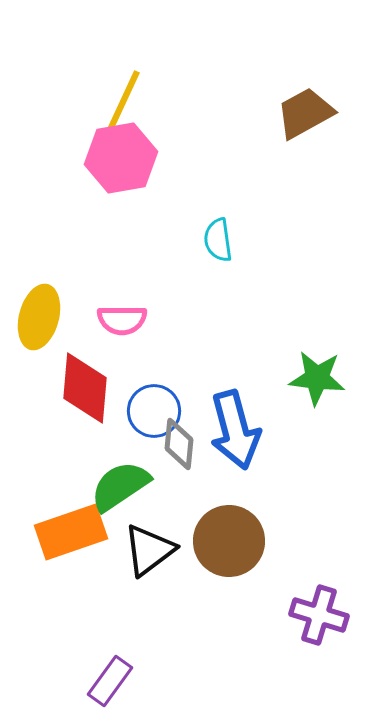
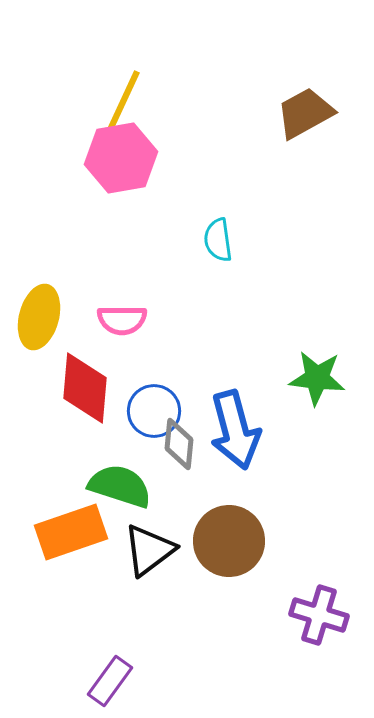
green semicircle: rotated 52 degrees clockwise
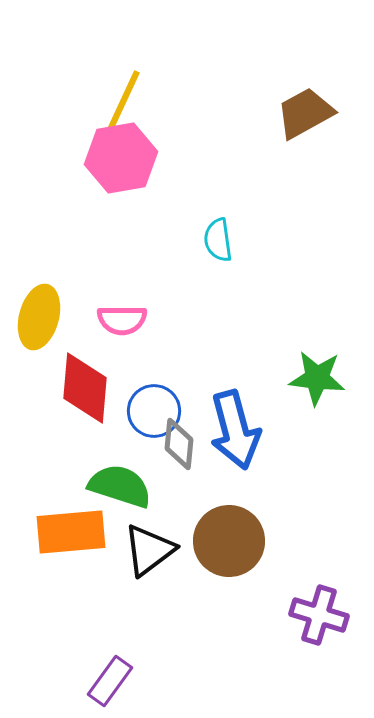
orange rectangle: rotated 14 degrees clockwise
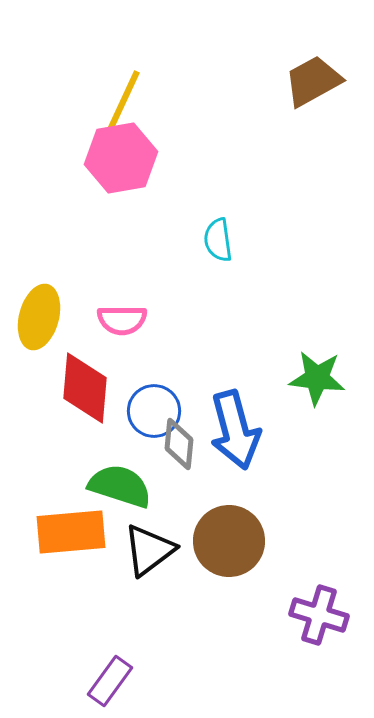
brown trapezoid: moved 8 px right, 32 px up
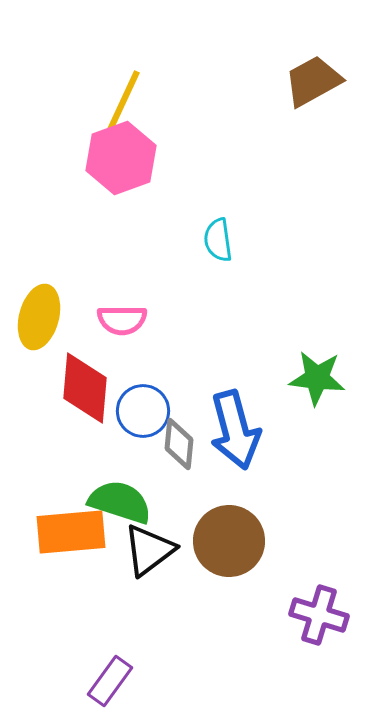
pink hexagon: rotated 10 degrees counterclockwise
blue circle: moved 11 px left
green semicircle: moved 16 px down
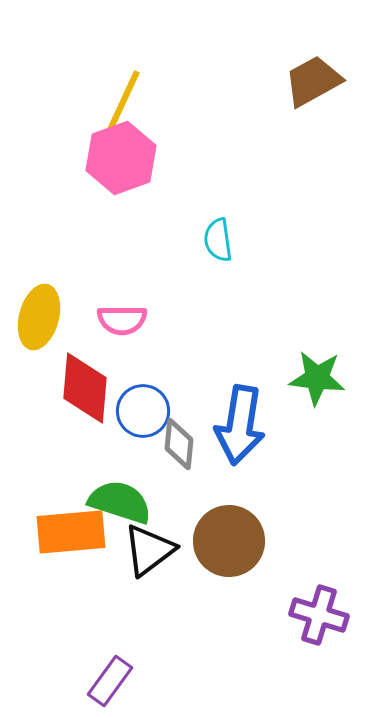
blue arrow: moved 5 px right, 5 px up; rotated 24 degrees clockwise
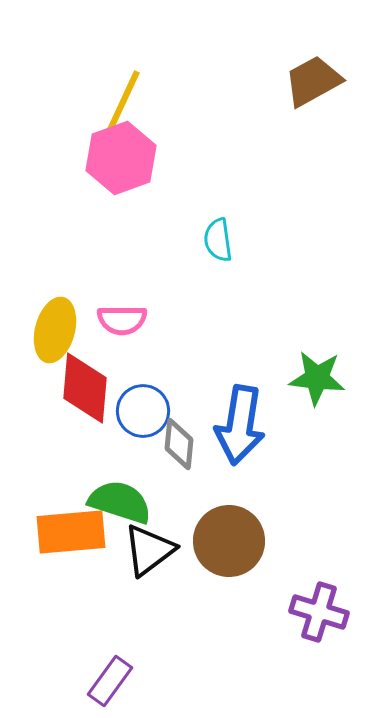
yellow ellipse: moved 16 px right, 13 px down
purple cross: moved 3 px up
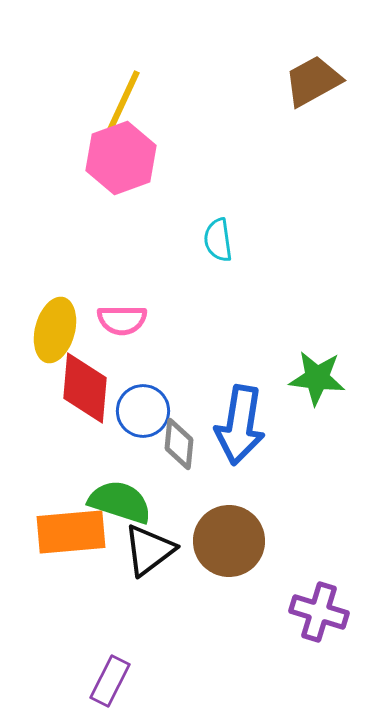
purple rectangle: rotated 9 degrees counterclockwise
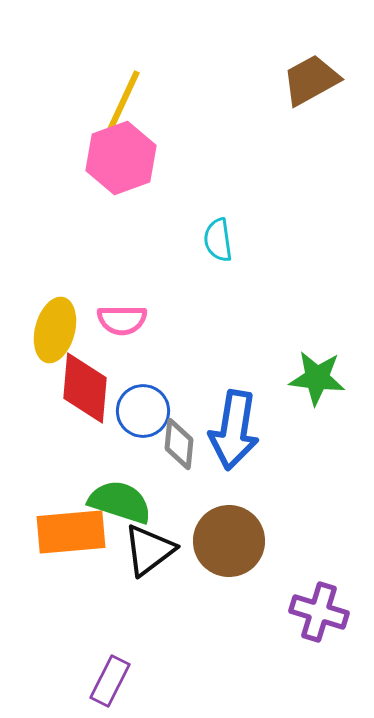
brown trapezoid: moved 2 px left, 1 px up
blue arrow: moved 6 px left, 5 px down
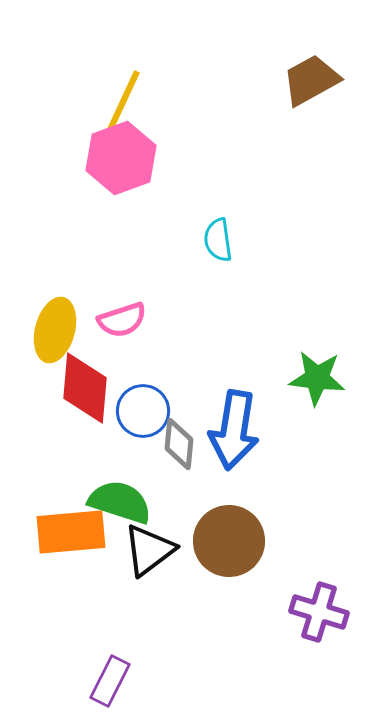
pink semicircle: rotated 18 degrees counterclockwise
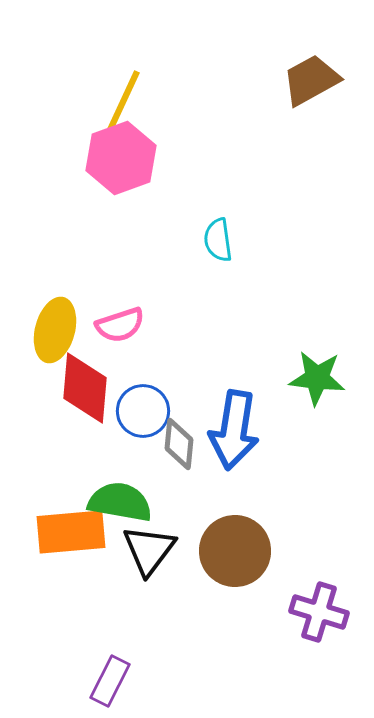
pink semicircle: moved 2 px left, 5 px down
green semicircle: rotated 8 degrees counterclockwise
brown circle: moved 6 px right, 10 px down
black triangle: rotated 16 degrees counterclockwise
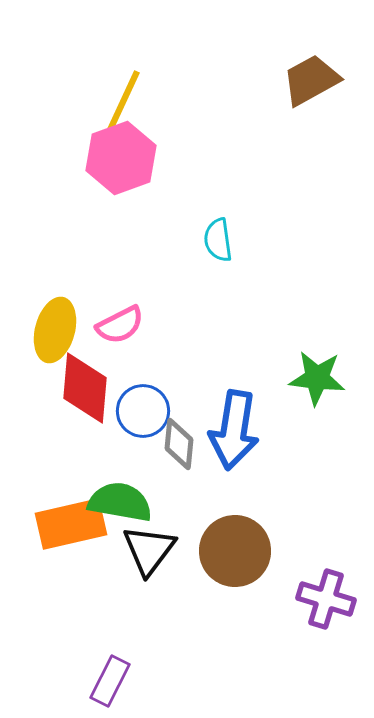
pink semicircle: rotated 9 degrees counterclockwise
orange rectangle: moved 8 px up; rotated 8 degrees counterclockwise
purple cross: moved 7 px right, 13 px up
